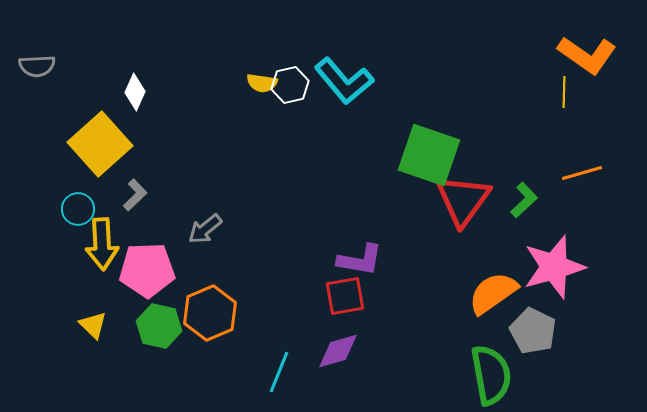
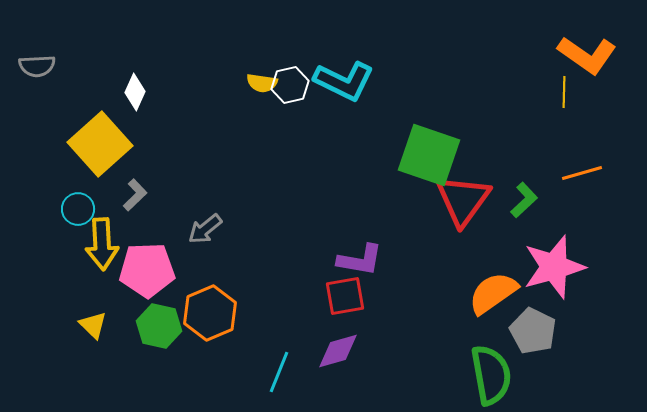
cyan L-shape: rotated 24 degrees counterclockwise
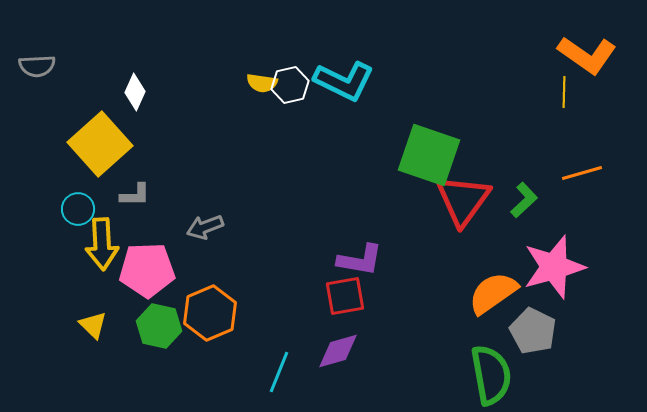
gray L-shape: rotated 44 degrees clockwise
gray arrow: moved 2 px up; rotated 18 degrees clockwise
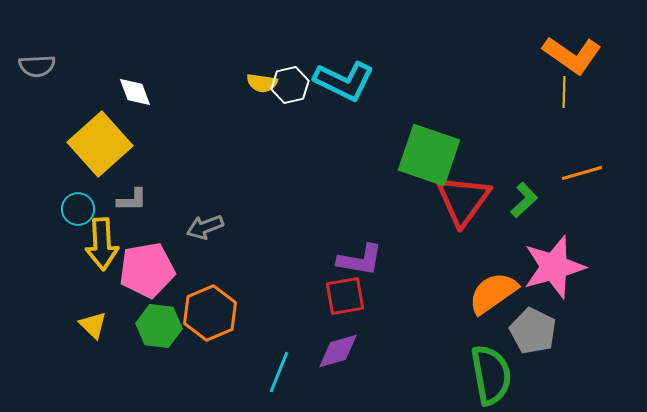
orange L-shape: moved 15 px left
white diamond: rotated 45 degrees counterclockwise
gray L-shape: moved 3 px left, 5 px down
pink pentagon: rotated 8 degrees counterclockwise
green hexagon: rotated 6 degrees counterclockwise
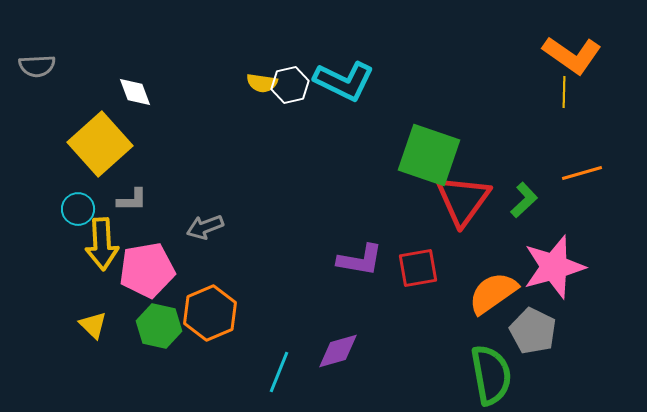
red square: moved 73 px right, 28 px up
green hexagon: rotated 6 degrees clockwise
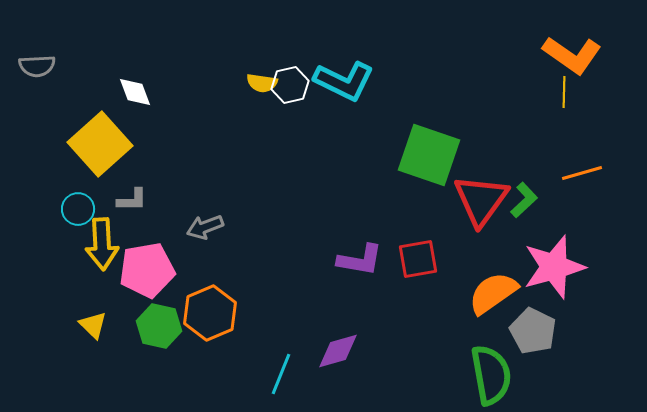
red triangle: moved 18 px right
red square: moved 9 px up
cyan line: moved 2 px right, 2 px down
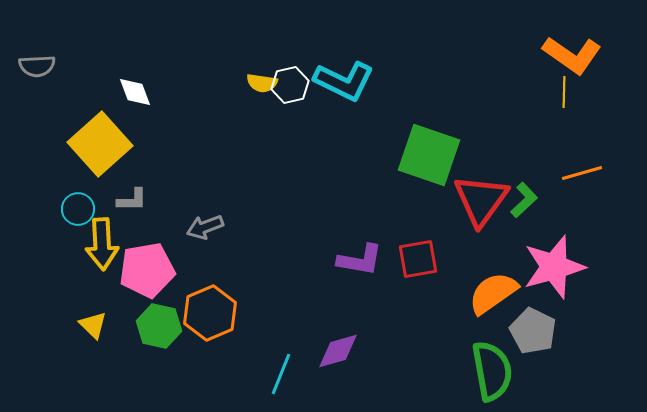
green semicircle: moved 1 px right, 4 px up
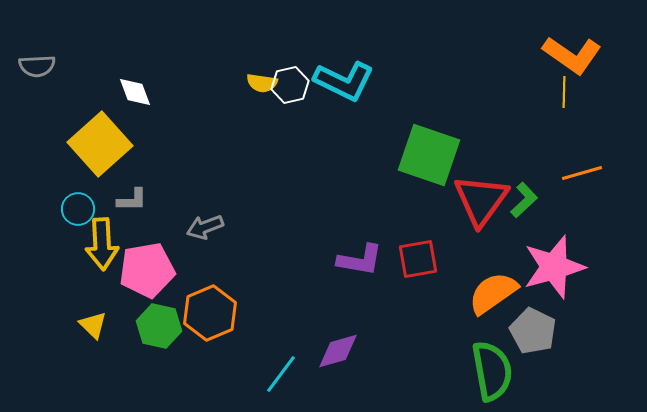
cyan line: rotated 15 degrees clockwise
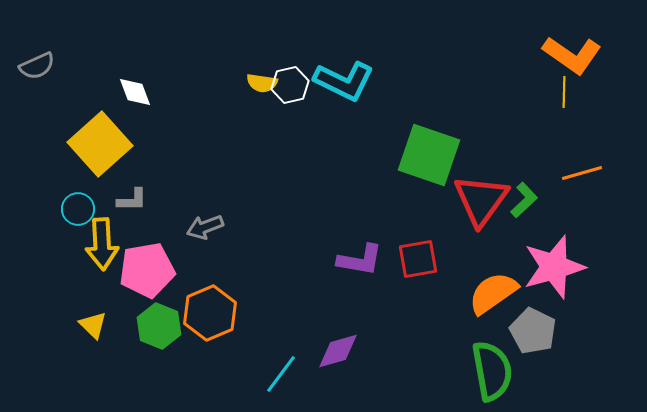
gray semicircle: rotated 21 degrees counterclockwise
green hexagon: rotated 9 degrees clockwise
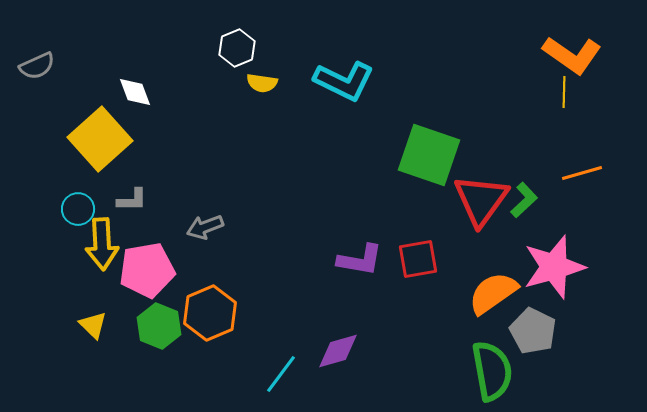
white hexagon: moved 53 px left, 37 px up; rotated 9 degrees counterclockwise
yellow square: moved 5 px up
